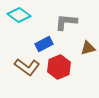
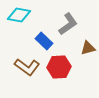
cyan diamond: rotated 25 degrees counterclockwise
gray L-shape: moved 2 px right, 2 px down; rotated 140 degrees clockwise
blue rectangle: moved 3 px up; rotated 72 degrees clockwise
red hexagon: rotated 20 degrees clockwise
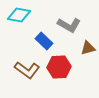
gray L-shape: moved 1 px right, 1 px down; rotated 65 degrees clockwise
brown L-shape: moved 3 px down
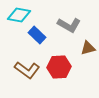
blue rectangle: moved 7 px left, 6 px up
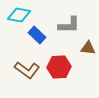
gray L-shape: rotated 30 degrees counterclockwise
brown triangle: rotated 21 degrees clockwise
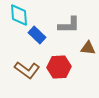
cyan diamond: rotated 75 degrees clockwise
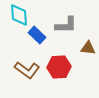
gray L-shape: moved 3 px left
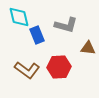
cyan diamond: moved 2 px down; rotated 10 degrees counterclockwise
gray L-shape: rotated 15 degrees clockwise
blue rectangle: rotated 24 degrees clockwise
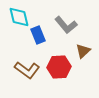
gray L-shape: rotated 35 degrees clockwise
blue rectangle: moved 1 px right
brown triangle: moved 5 px left, 3 px down; rotated 49 degrees counterclockwise
